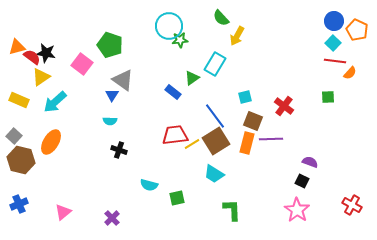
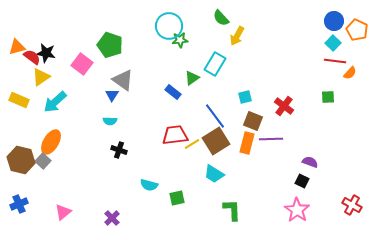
gray square at (14, 136): moved 29 px right, 25 px down
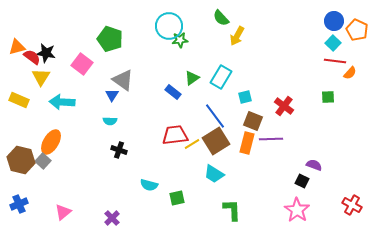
green pentagon at (110, 45): moved 6 px up
cyan rectangle at (215, 64): moved 6 px right, 13 px down
yellow triangle at (41, 77): rotated 24 degrees counterclockwise
cyan arrow at (55, 102): moved 7 px right; rotated 45 degrees clockwise
purple semicircle at (310, 162): moved 4 px right, 3 px down
